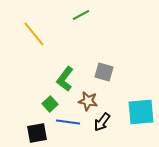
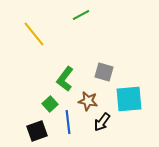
cyan square: moved 12 px left, 13 px up
blue line: rotated 75 degrees clockwise
black square: moved 2 px up; rotated 10 degrees counterclockwise
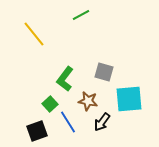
blue line: rotated 25 degrees counterclockwise
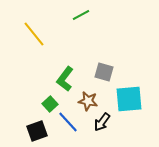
blue line: rotated 10 degrees counterclockwise
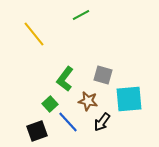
gray square: moved 1 px left, 3 px down
